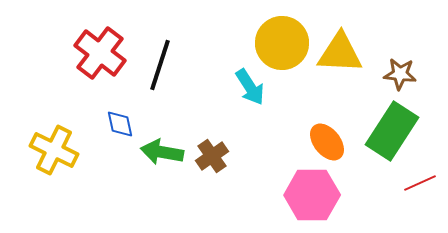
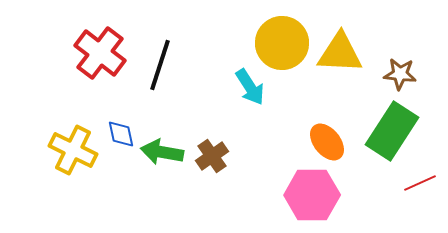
blue diamond: moved 1 px right, 10 px down
yellow cross: moved 19 px right
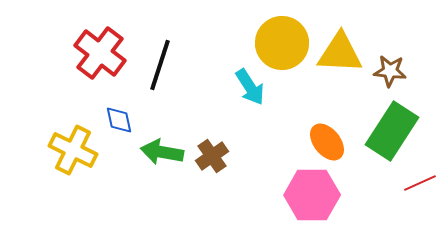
brown star: moved 10 px left, 3 px up
blue diamond: moved 2 px left, 14 px up
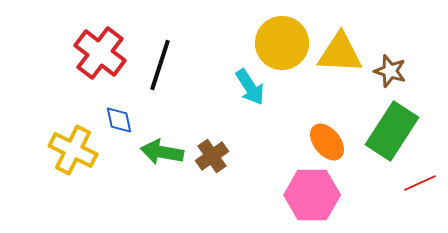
brown star: rotated 12 degrees clockwise
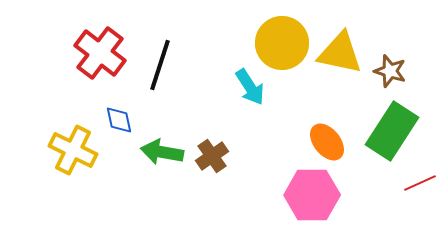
yellow triangle: rotated 9 degrees clockwise
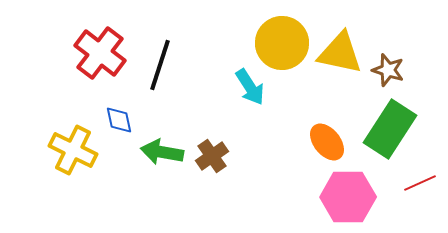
brown star: moved 2 px left, 1 px up
green rectangle: moved 2 px left, 2 px up
pink hexagon: moved 36 px right, 2 px down
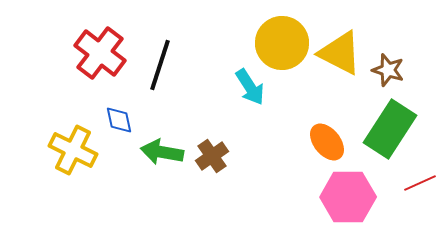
yellow triangle: rotated 15 degrees clockwise
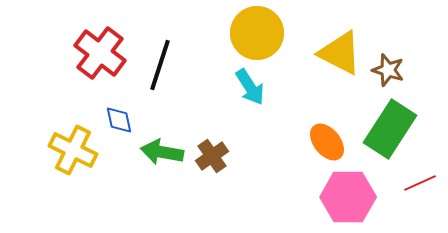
yellow circle: moved 25 px left, 10 px up
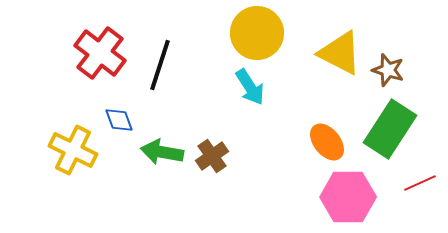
blue diamond: rotated 8 degrees counterclockwise
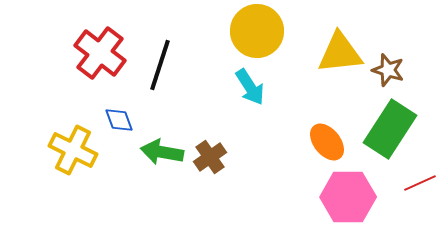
yellow circle: moved 2 px up
yellow triangle: rotated 33 degrees counterclockwise
brown cross: moved 2 px left, 1 px down
